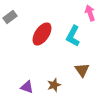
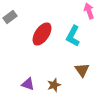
pink arrow: moved 1 px left, 2 px up
purple triangle: moved 1 px right, 3 px up
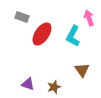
pink arrow: moved 7 px down
gray rectangle: moved 12 px right; rotated 56 degrees clockwise
brown star: moved 2 px down
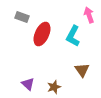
pink arrow: moved 3 px up
red ellipse: rotated 10 degrees counterclockwise
purple triangle: rotated 24 degrees clockwise
